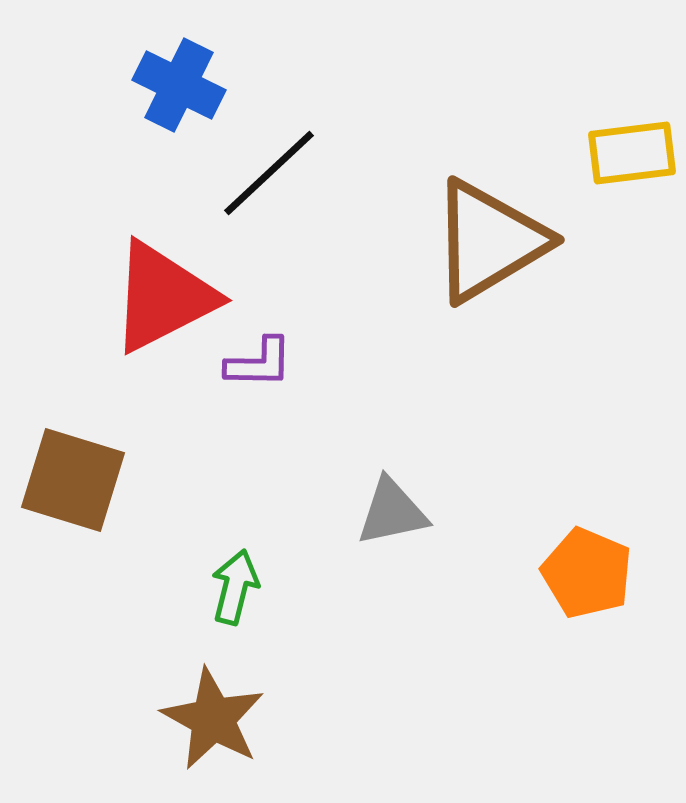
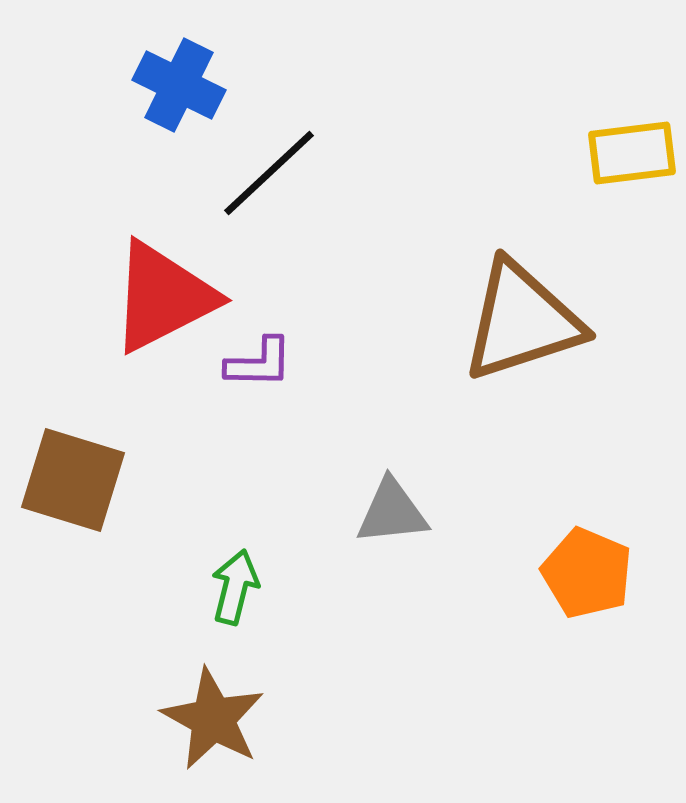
brown triangle: moved 33 px right, 80 px down; rotated 13 degrees clockwise
gray triangle: rotated 6 degrees clockwise
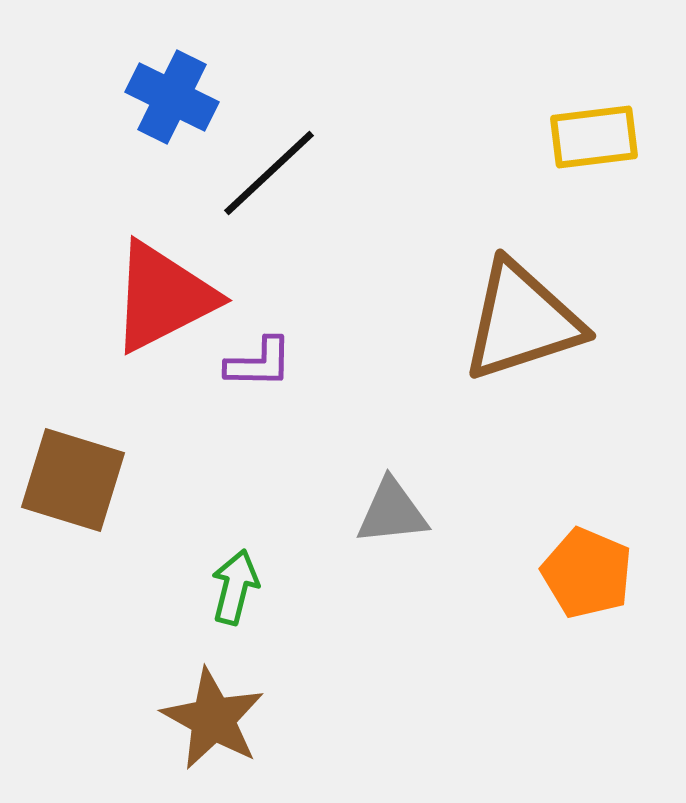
blue cross: moved 7 px left, 12 px down
yellow rectangle: moved 38 px left, 16 px up
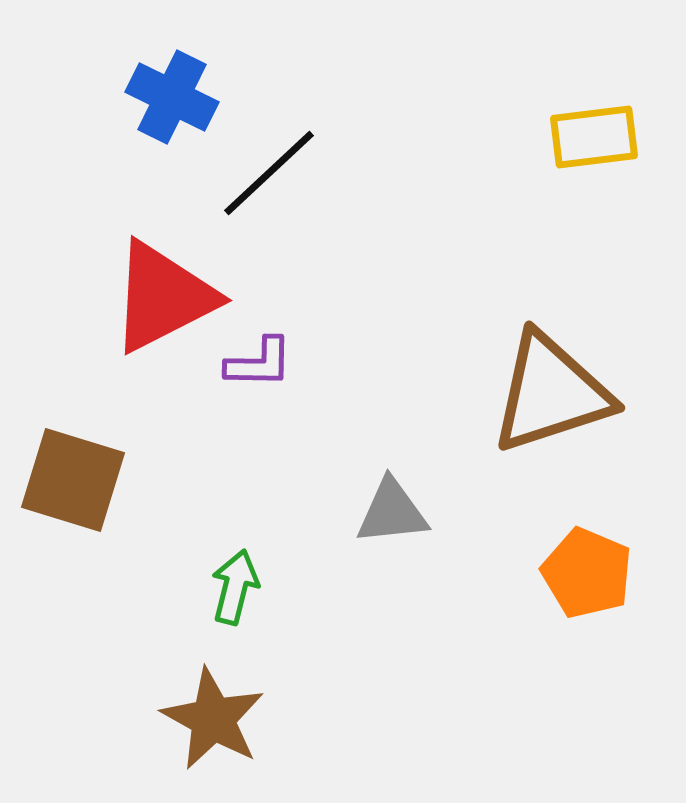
brown triangle: moved 29 px right, 72 px down
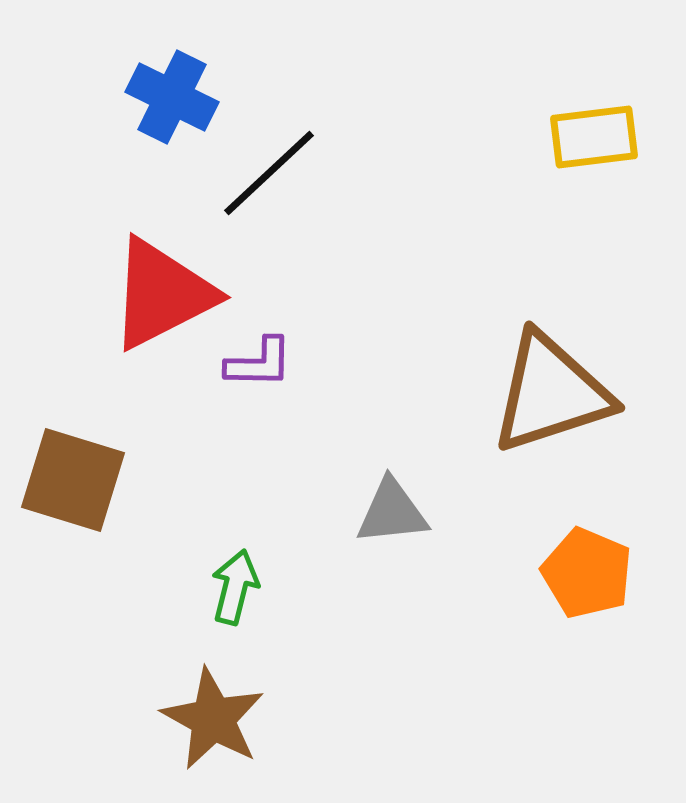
red triangle: moved 1 px left, 3 px up
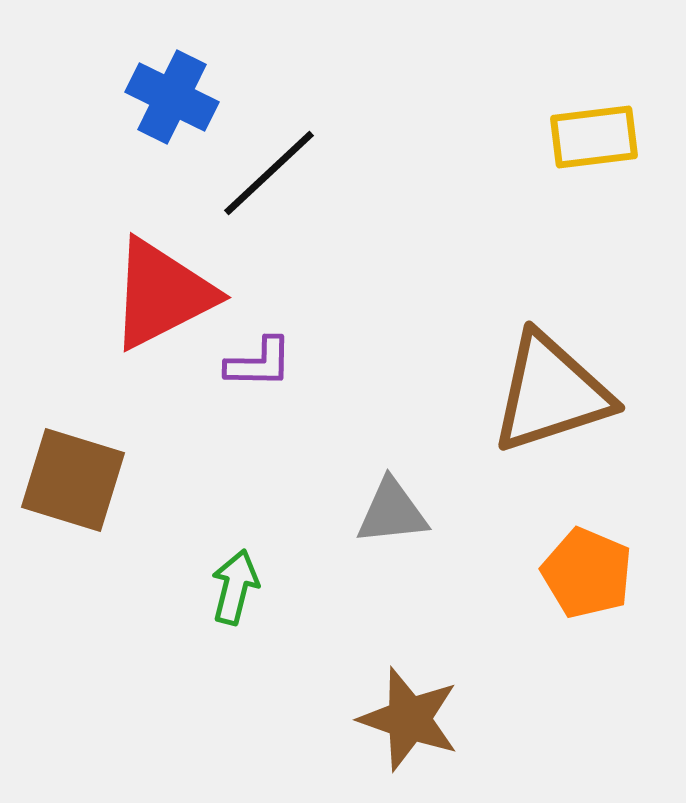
brown star: moved 196 px right; rotated 10 degrees counterclockwise
